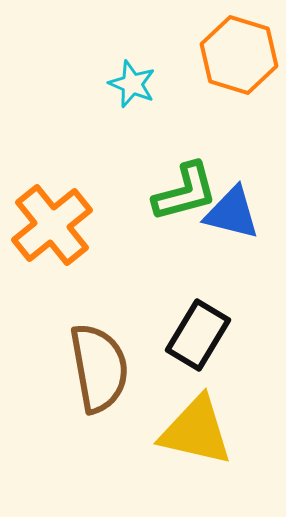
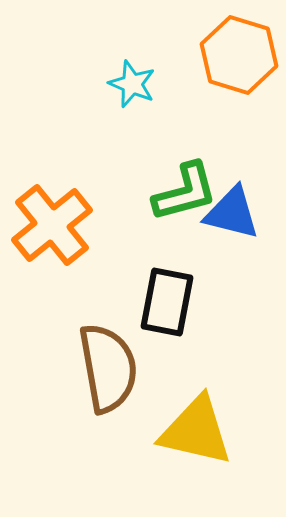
black rectangle: moved 31 px left, 33 px up; rotated 20 degrees counterclockwise
brown semicircle: moved 9 px right
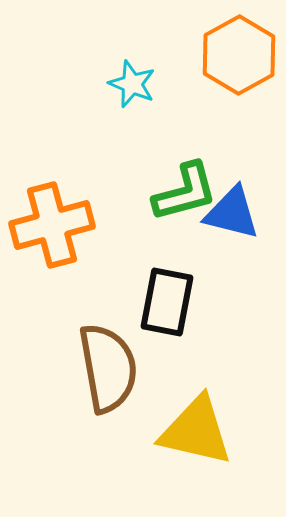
orange hexagon: rotated 14 degrees clockwise
orange cross: rotated 24 degrees clockwise
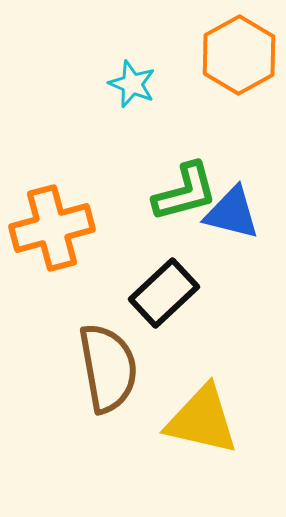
orange cross: moved 3 px down
black rectangle: moved 3 px left, 9 px up; rotated 36 degrees clockwise
yellow triangle: moved 6 px right, 11 px up
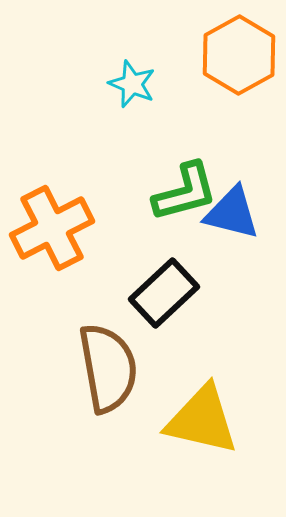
orange cross: rotated 12 degrees counterclockwise
